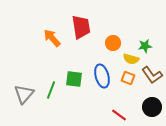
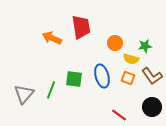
orange arrow: rotated 24 degrees counterclockwise
orange circle: moved 2 px right
brown L-shape: moved 1 px down
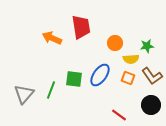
green star: moved 2 px right
yellow semicircle: rotated 21 degrees counterclockwise
blue ellipse: moved 2 px left, 1 px up; rotated 50 degrees clockwise
black circle: moved 1 px left, 2 px up
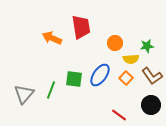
orange square: moved 2 px left; rotated 24 degrees clockwise
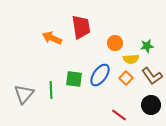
green line: rotated 24 degrees counterclockwise
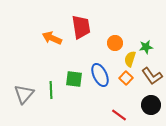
green star: moved 1 px left, 1 px down
yellow semicircle: moved 1 px left; rotated 112 degrees clockwise
blue ellipse: rotated 60 degrees counterclockwise
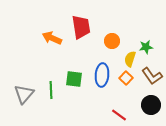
orange circle: moved 3 px left, 2 px up
blue ellipse: moved 2 px right; rotated 30 degrees clockwise
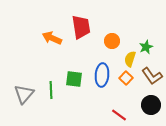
green star: rotated 16 degrees counterclockwise
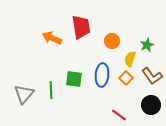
green star: moved 1 px right, 2 px up
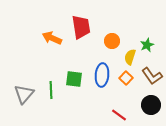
yellow semicircle: moved 2 px up
